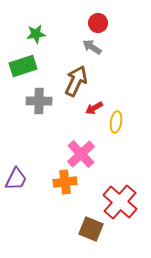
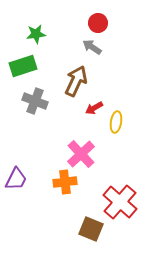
gray cross: moved 4 px left; rotated 20 degrees clockwise
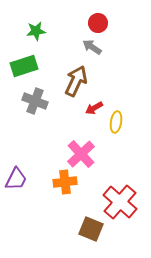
green star: moved 3 px up
green rectangle: moved 1 px right
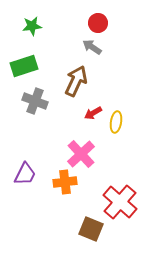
green star: moved 4 px left, 5 px up
red arrow: moved 1 px left, 5 px down
purple trapezoid: moved 9 px right, 5 px up
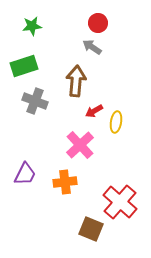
brown arrow: rotated 20 degrees counterclockwise
red arrow: moved 1 px right, 2 px up
pink cross: moved 1 px left, 9 px up
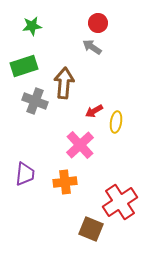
brown arrow: moved 12 px left, 2 px down
purple trapezoid: rotated 20 degrees counterclockwise
red cross: rotated 16 degrees clockwise
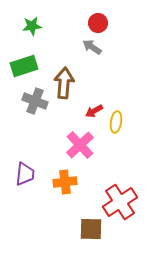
brown square: rotated 20 degrees counterclockwise
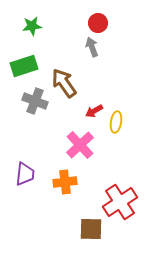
gray arrow: rotated 36 degrees clockwise
brown arrow: rotated 40 degrees counterclockwise
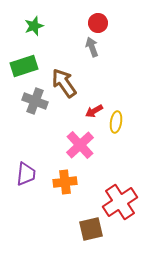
green star: moved 2 px right; rotated 12 degrees counterclockwise
purple trapezoid: moved 1 px right
brown square: rotated 15 degrees counterclockwise
